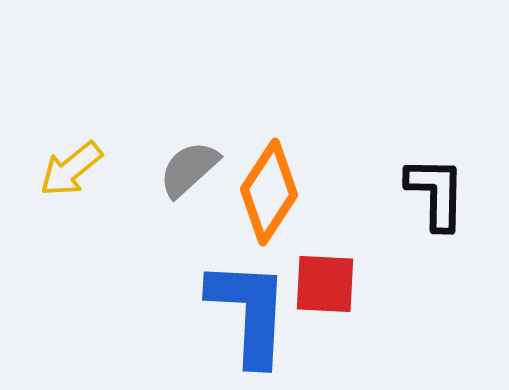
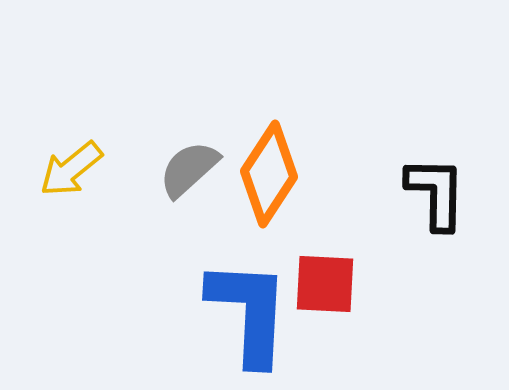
orange diamond: moved 18 px up
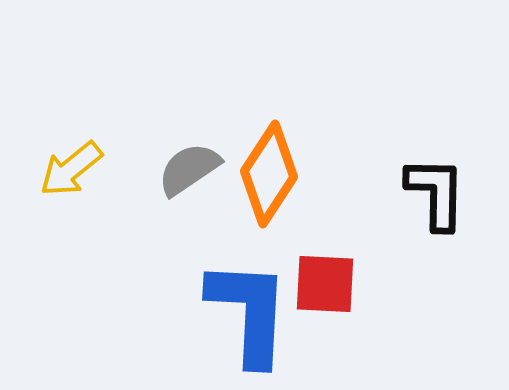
gray semicircle: rotated 8 degrees clockwise
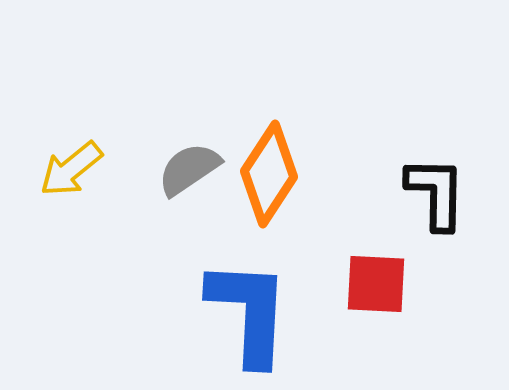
red square: moved 51 px right
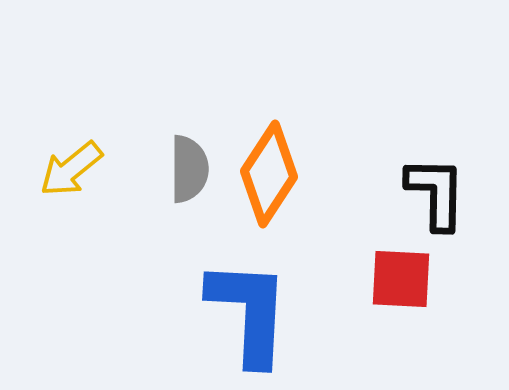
gray semicircle: rotated 124 degrees clockwise
red square: moved 25 px right, 5 px up
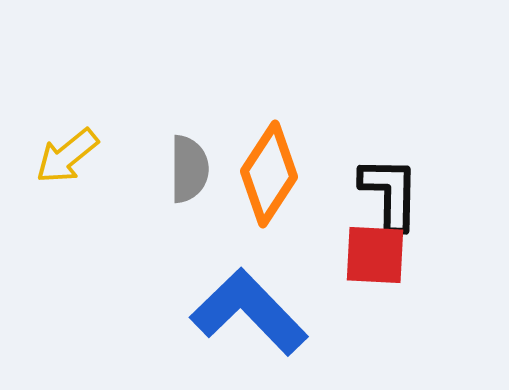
yellow arrow: moved 4 px left, 13 px up
black L-shape: moved 46 px left
red square: moved 26 px left, 24 px up
blue L-shape: rotated 47 degrees counterclockwise
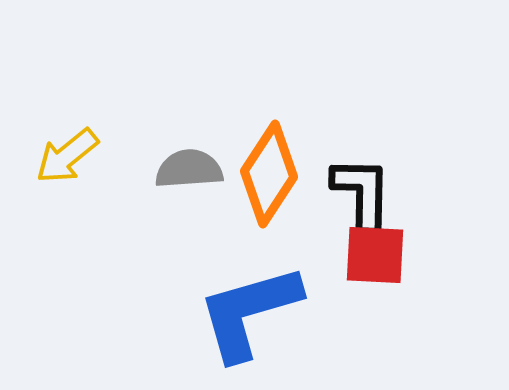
gray semicircle: rotated 94 degrees counterclockwise
black L-shape: moved 28 px left
blue L-shape: rotated 62 degrees counterclockwise
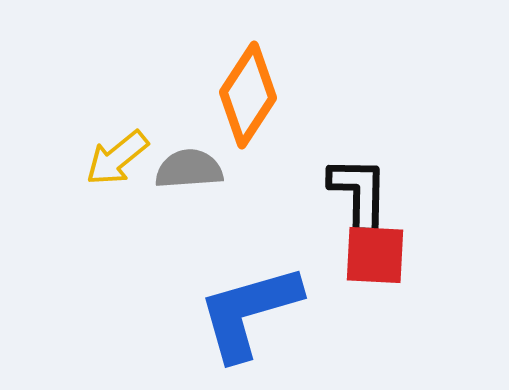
yellow arrow: moved 50 px right, 2 px down
orange diamond: moved 21 px left, 79 px up
black L-shape: moved 3 px left
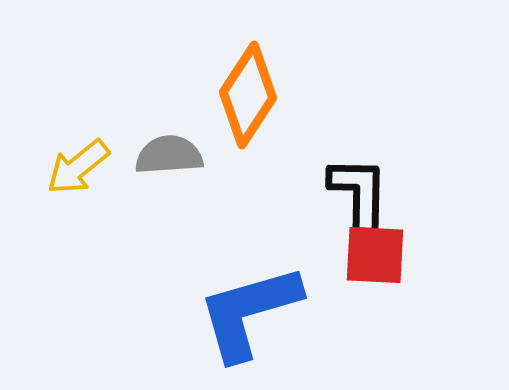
yellow arrow: moved 39 px left, 9 px down
gray semicircle: moved 20 px left, 14 px up
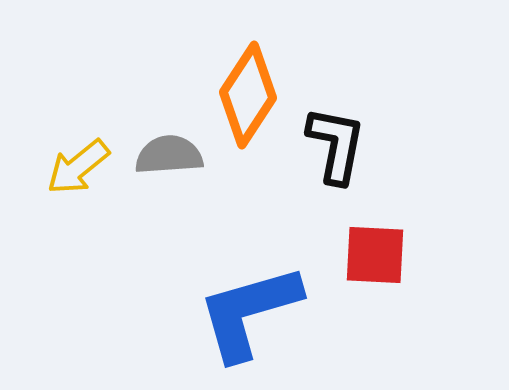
black L-shape: moved 23 px left, 48 px up; rotated 10 degrees clockwise
